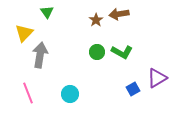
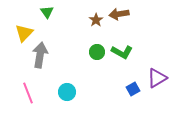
cyan circle: moved 3 px left, 2 px up
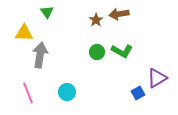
yellow triangle: rotated 48 degrees clockwise
green L-shape: moved 1 px up
blue square: moved 5 px right, 4 px down
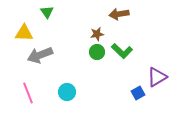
brown star: moved 1 px right, 14 px down; rotated 24 degrees clockwise
green L-shape: rotated 15 degrees clockwise
gray arrow: rotated 120 degrees counterclockwise
purple triangle: moved 1 px up
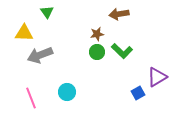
pink line: moved 3 px right, 5 px down
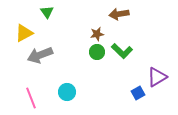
yellow triangle: rotated 30 degrees counterclockwise
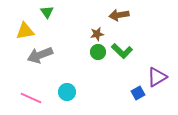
brown arrow: moved 1 px down
yellow triangle: moved 1 px right, 2 px up; rotated 18 degrees clockwise
green circle: moved 1 px right
pink line: rotated 45 degrees counterclockwise
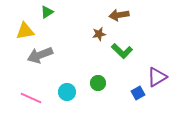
green triangle: rotated 32 degrees clockwise
brown star: moved 2 px right
green circle: moved 31 px down
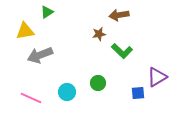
blue square: rotated 24 degrees clockwise
